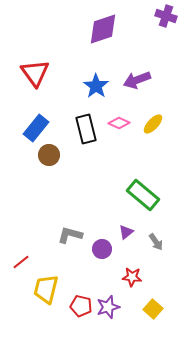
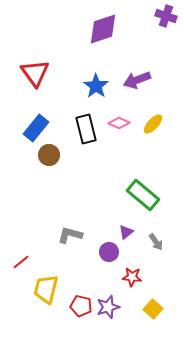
purple circle: moved 7 px right, 3 px down
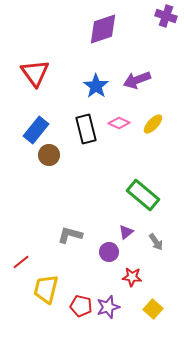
blue rectangle: moved 2 px down
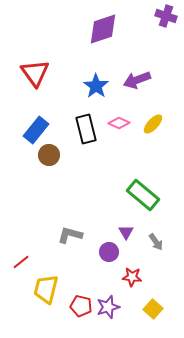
purple triangle: rotated 21 degrees counterclockwise
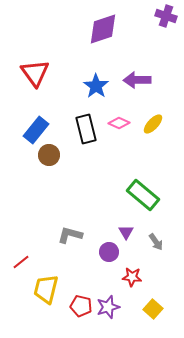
purple arrow: rotated 20 degrees clockwise
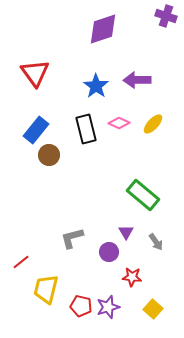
gray L-shape: moved 2 px right, 3 px down; rotated 30 degrees counterclockwise
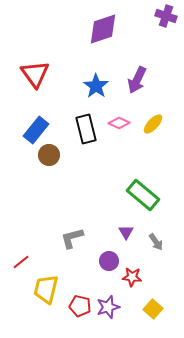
red triangle: moved 1 px down
purple arrow: rotated 64 degrees counterclockwise
purple circle: moved 9 px down
red pentagon: moved 1 px left
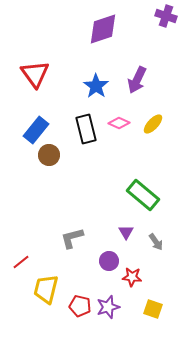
yellow square: rotated 24 degrees counterclockwise
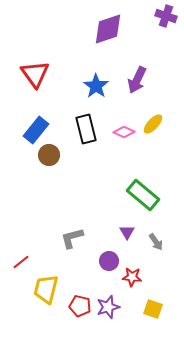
purple diamond: moved 5 px right
pink diamond: moved 5 px right, 9 px down
purple triangle: moved 1 px right
